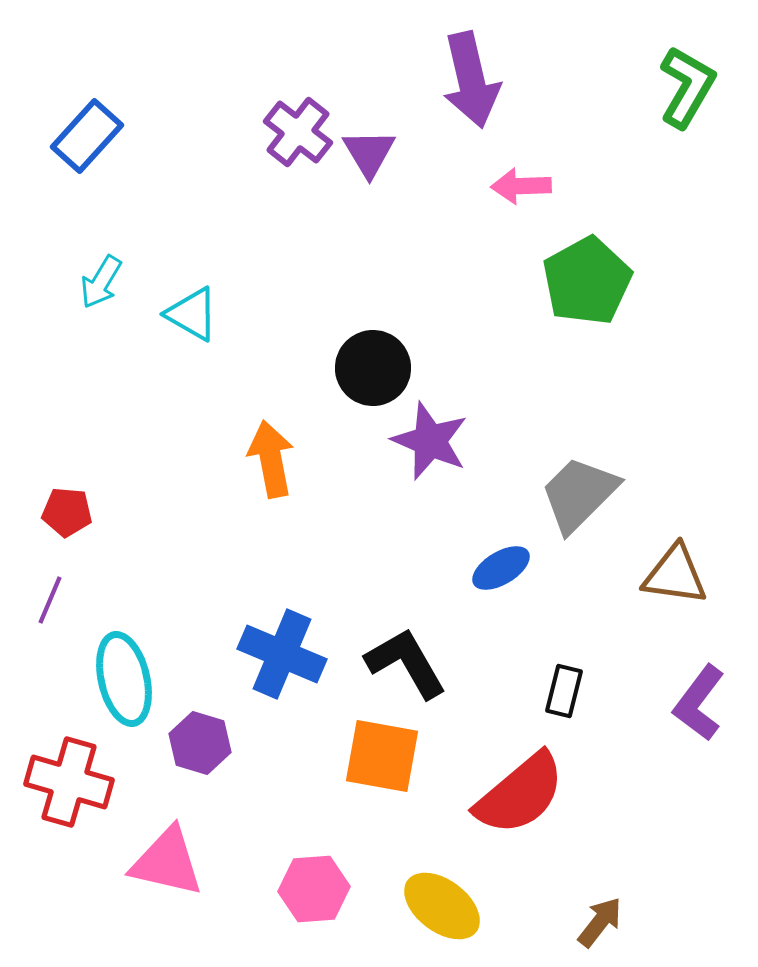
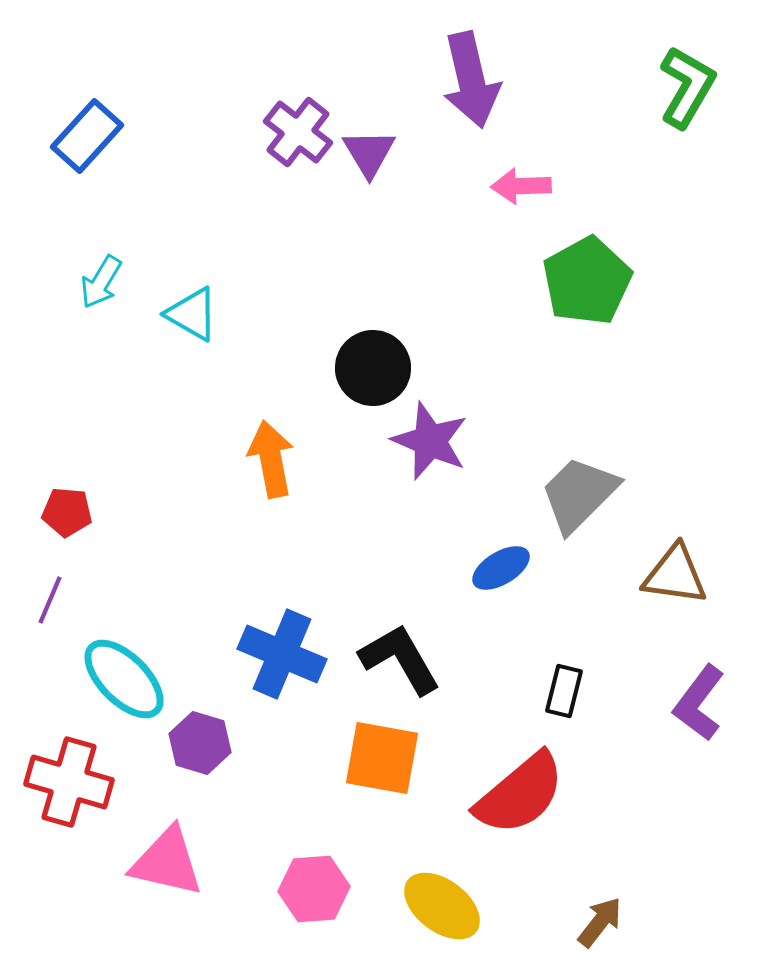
black L-shape: moved 6 px left, 4 px up
cyan ellipse: rotated 32 degrees counterclockwise
orange square: moved 2 px down
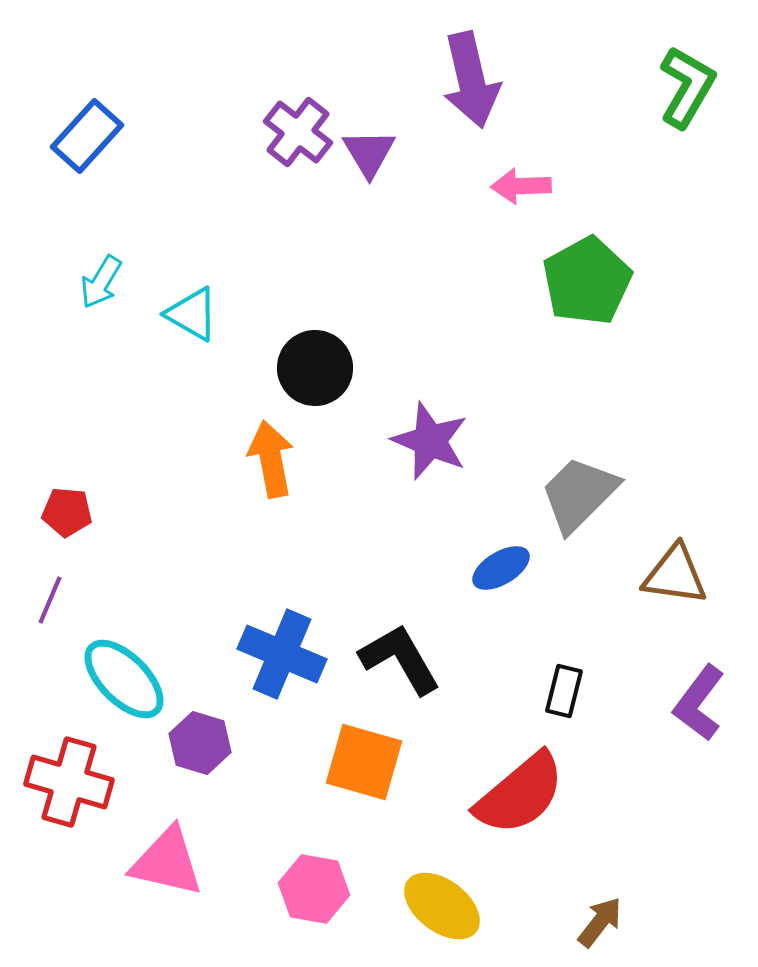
black circle: moved 58 px left
orange square: moved 18 px left, 4 px down; rotated 6 degrees clockwise
pink hexagon: rotated 14 degrees clockwise
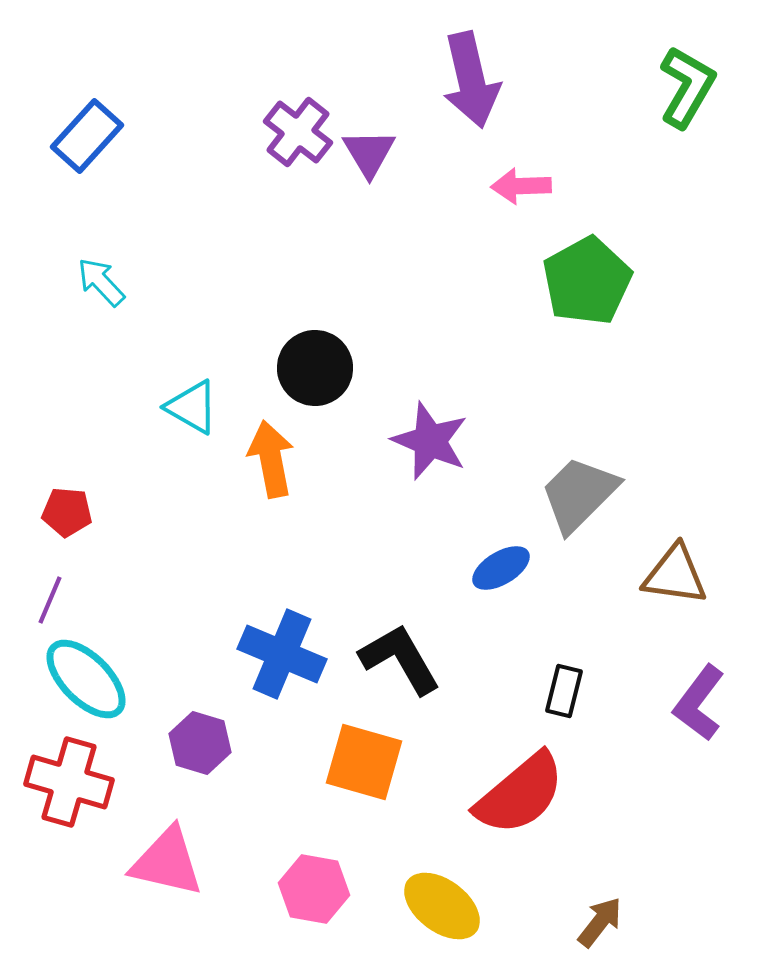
cyan arrow: rotated 106 degrees clockwise
cyan triangle: moved 93 px down
cyan ellipse: moved 38 px left
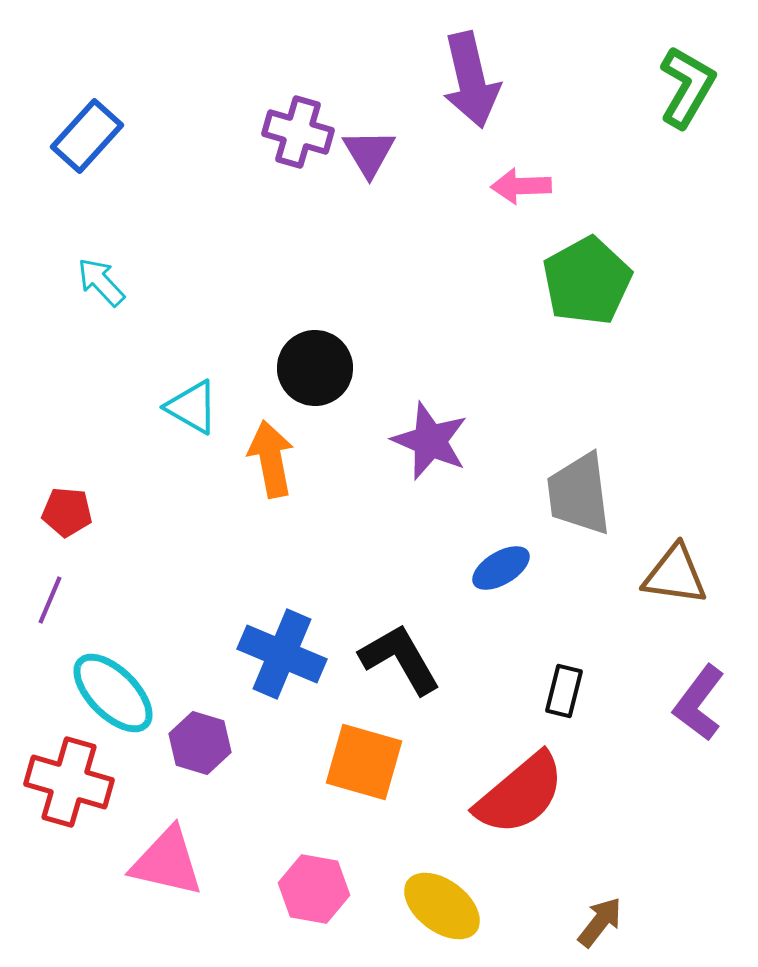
purple cross: rotated 22 degrees counterclockwise
gray trapezoid: rotated 52 degrees counterclockwise
cyan ellipse: moved 27 px right, 14 px down
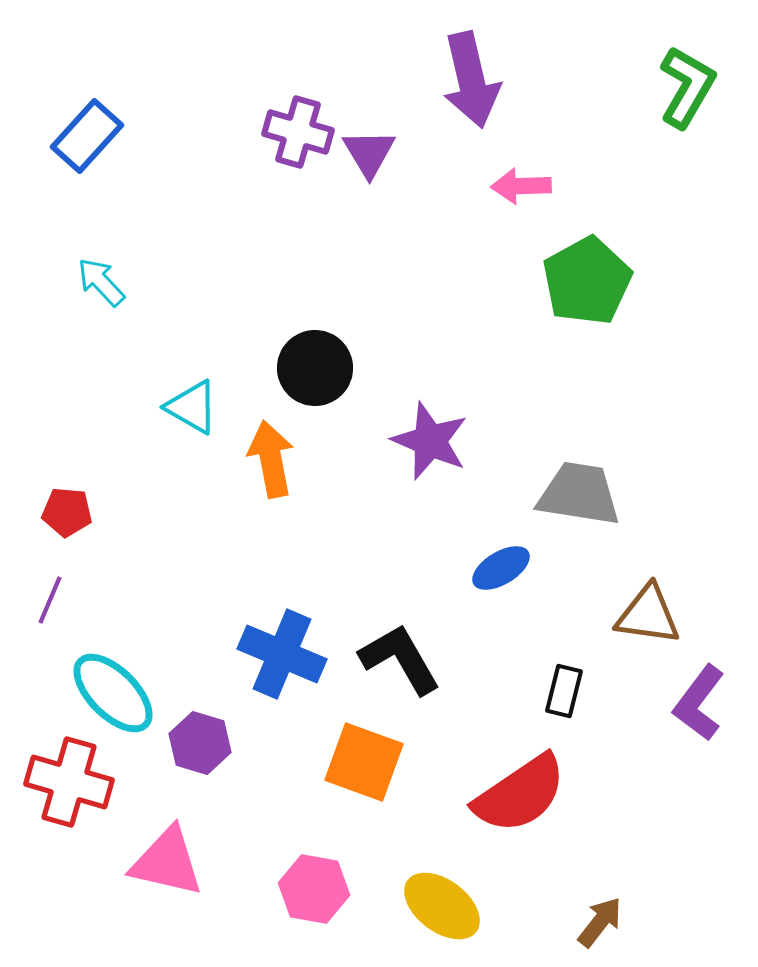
gray trapezoid: rotated 106 degrees clockwise
brown triangle: moved 27 px left, 40 px down
orange square: rotated 4 degrees clockwise
red semicircle: rotated 6 degrees clockwise
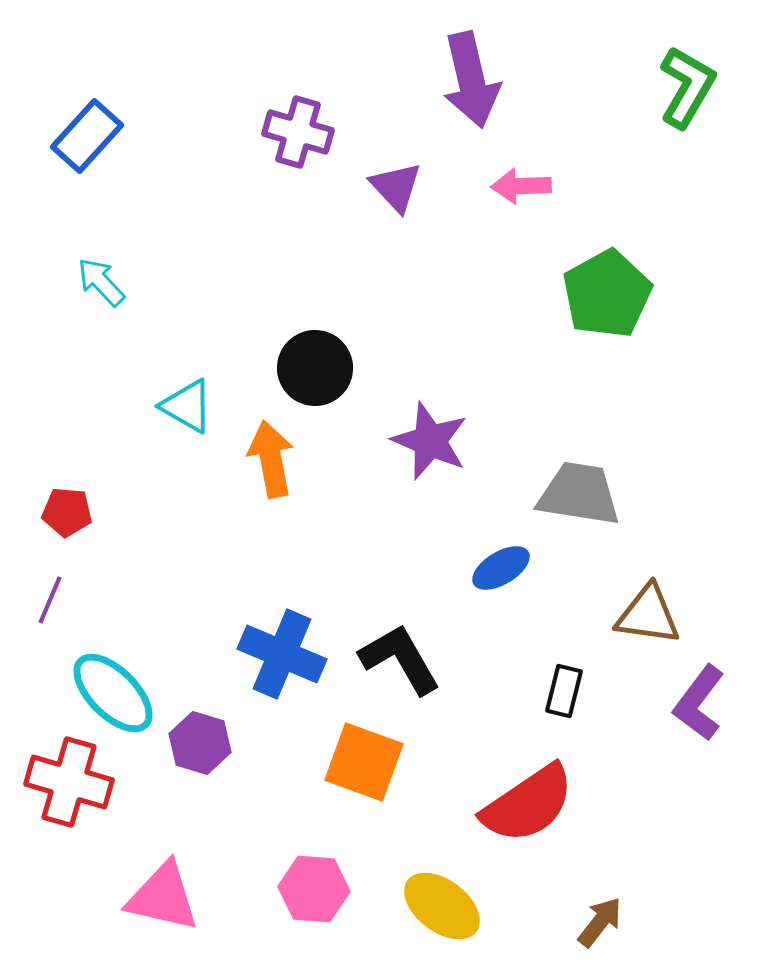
purple triangle: moved 27 px right, 34 px down; rotated 12 degrees counterclockwise
green pentagon: moved 20 px right, 13 px down
cyan triangle: moved 5 px left, 1 px up
red semicircle: moved 8 px right, 10 px down
pink triangle: moved 4 px left, 35 px down
pink hexagon: rotated 6 degrees counterclockwise
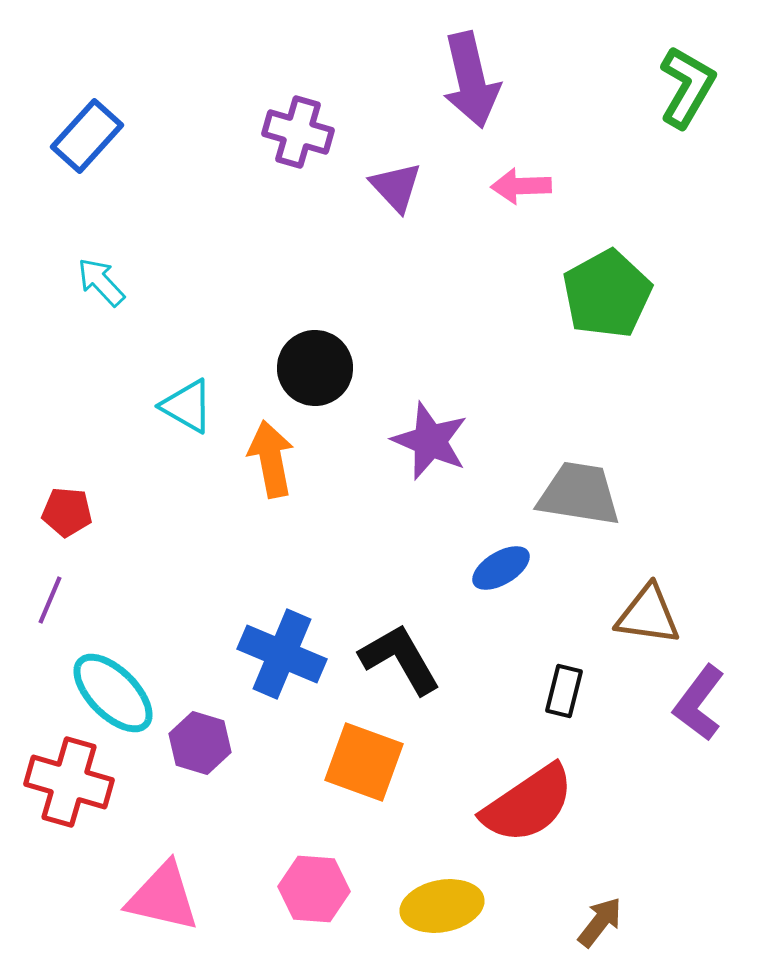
yellow ellipse: rotated 48 degrees counterclockwise
